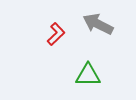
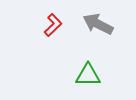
red L-shape: moved 3 px left, 9 px up
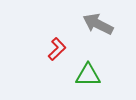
red L-shape: moved 4 px right, 24 px down
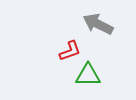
red L-shape: moved 13 px right, 2 px down; rotated 25 degrees clockwise
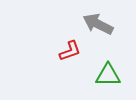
green triangle: moved 20 px right
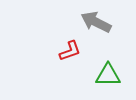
gray arrow: moved 2 px left, 2 px up
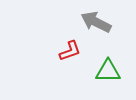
green triangle: moved 4 px up
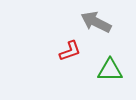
green triangle: moved 2 px right, 1 px up
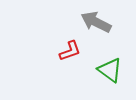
green triangle: rotated 36 degrees clockwise
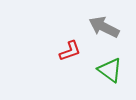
gray arrow: moved 8 px right, 5 px down
